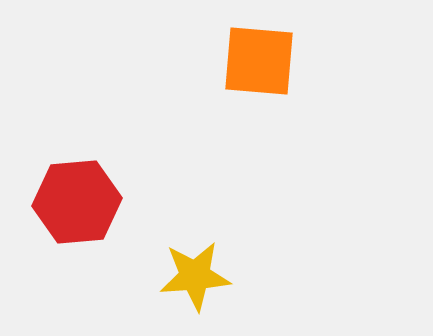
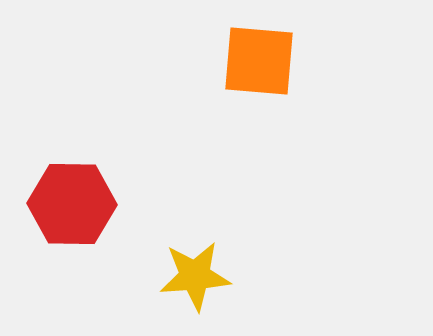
red hexagon: moved 5 px left, 2 px down; rotated 6 degrees clockwise
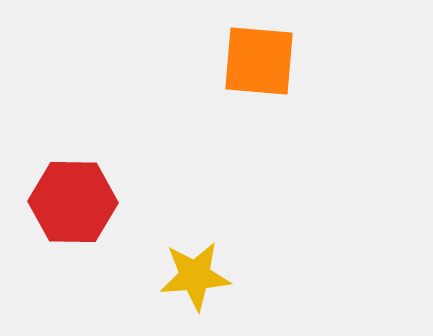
red hexagon: moved 1 px right, 2 px up
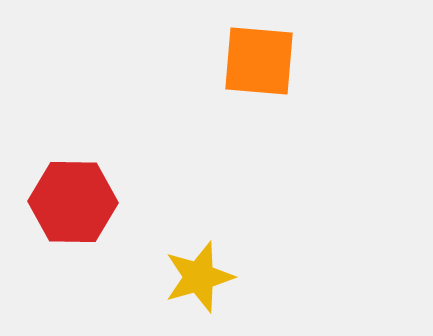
yellow star: moved 4 px right, 1 px down; rotated 12 degrees counterclockwise
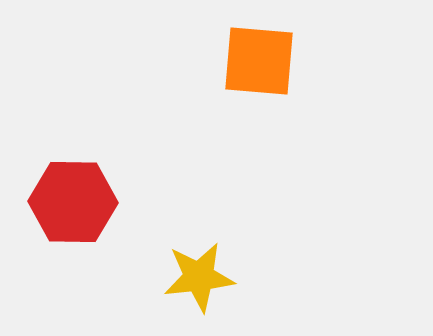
yellow star: rotated 10 degrees clockwise
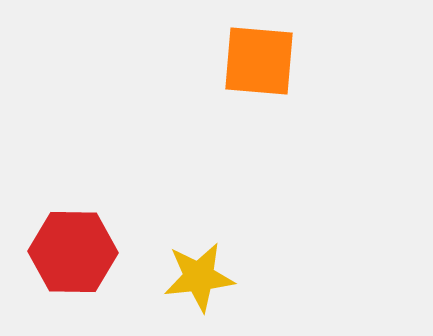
red hexagon: moved 50 px down
